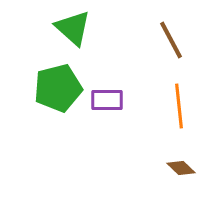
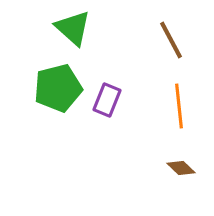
purple rectangle: rotated 68 degrees counterclockwise
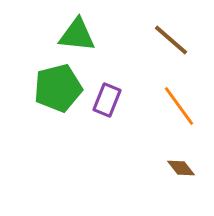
green triangle: moved 4 px right, 7 px down; rotated 36 degrees counterclockwise
brown line: rotated 21 degrees counterclockwise
orange line: rotated 30 degrees counterclockwise
brown diamond: rotated 8 degrees clockwise
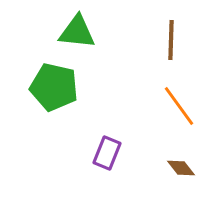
green triangle: moved 3 px up
brown line: rotated 51 degrees clockwise
green pentagon: moved 4 px left, 1 px up; rotated 27 degrees clockwise
purple rectangle: moved 53 px down
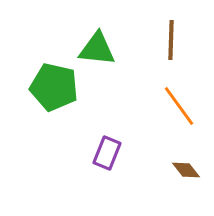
green triangle: moved 20 px right, 17 px down
brown diamond: moved 5 px right, 2 px down
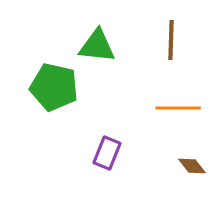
green triangle: moved 3 px up
orange line: moved 1 px left, 2 px down; rotated 54 degrees counterclockwise
brown diamond: moved 6 px right, 4 px up
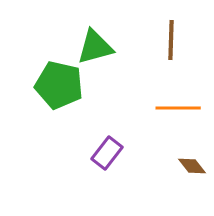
green triangle: moved 2 px left, 1 px down; rotated 21 degrees counterclockwise
green pentagon: moved 5 px right, 2 px up
purple rectangle: rotated 16 degrees clockwise
